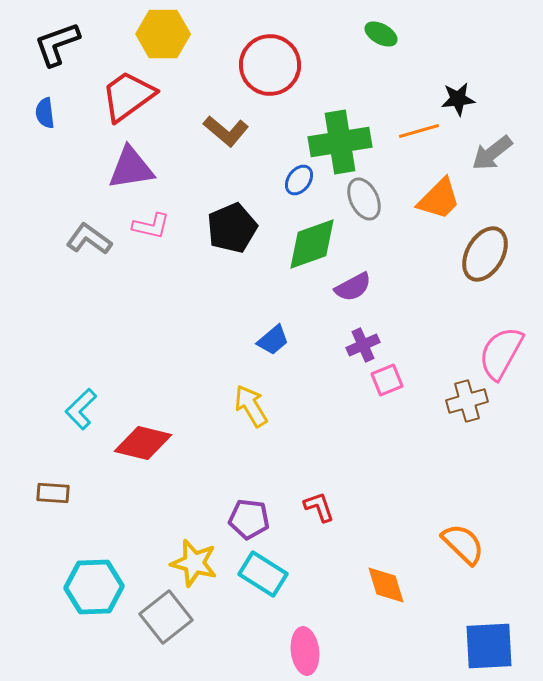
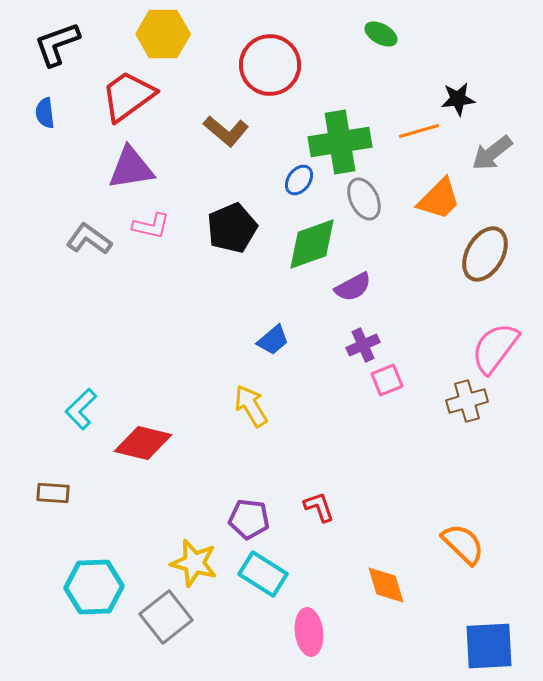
pink semicircle: moved 6 px left, 5 px up; rotated 8 degrees clockwise
pink ellipse: moved 4 px right, 19 px up
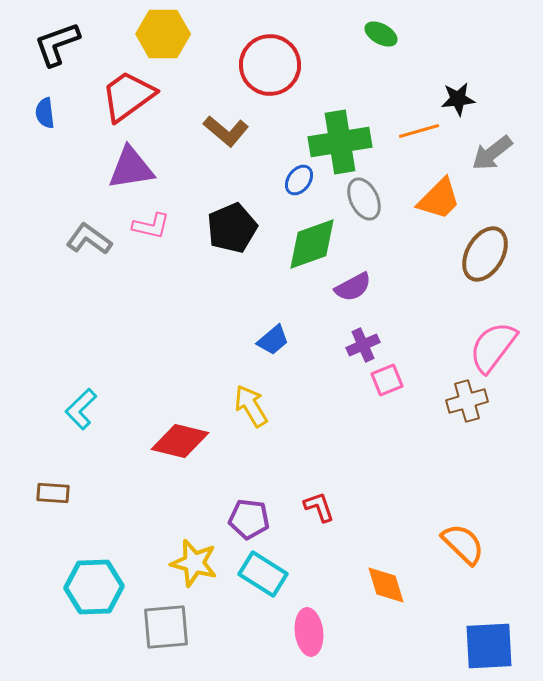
pink semicircle: moved 2 px left, 1 px up
red diamond: moved 37 px right, 2 px up
gray square: moved 10 px down; rotated 33 degrees clockwise
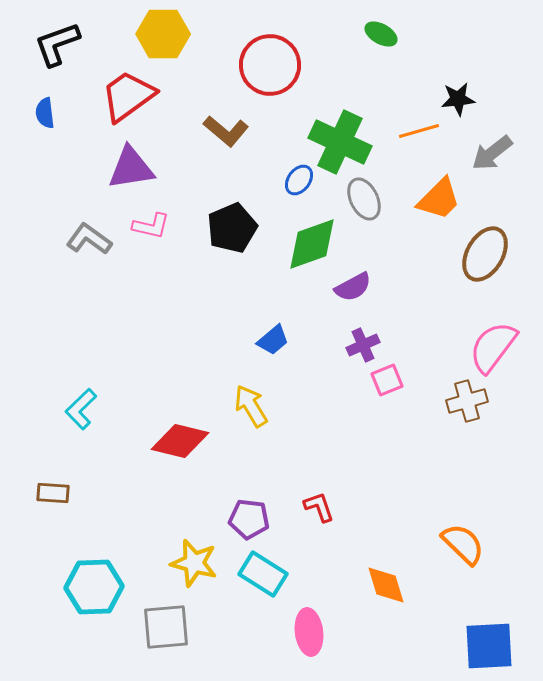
green cross: rotated 34 degrees clockwise
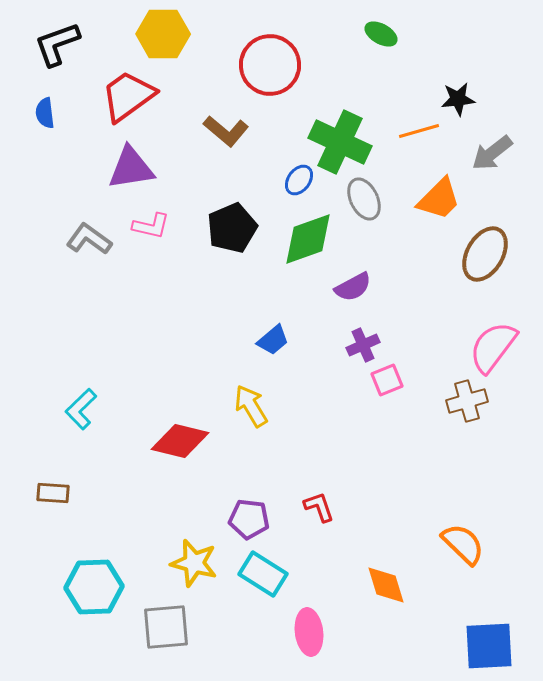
green diamond: moved 4 px left, 5 px up
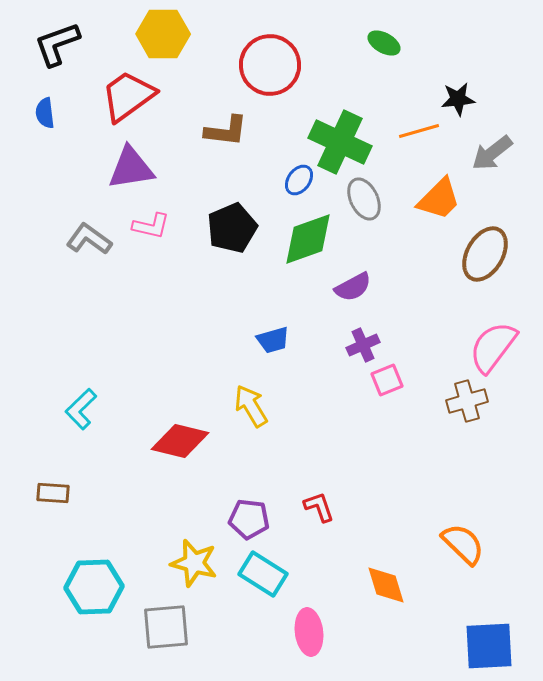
green ellipse: moved 3 px right, 9 px down
brown L-shape: rotated 33 degrees counterclockwise
blue trapezoid: rotated 24 degrees clockwise
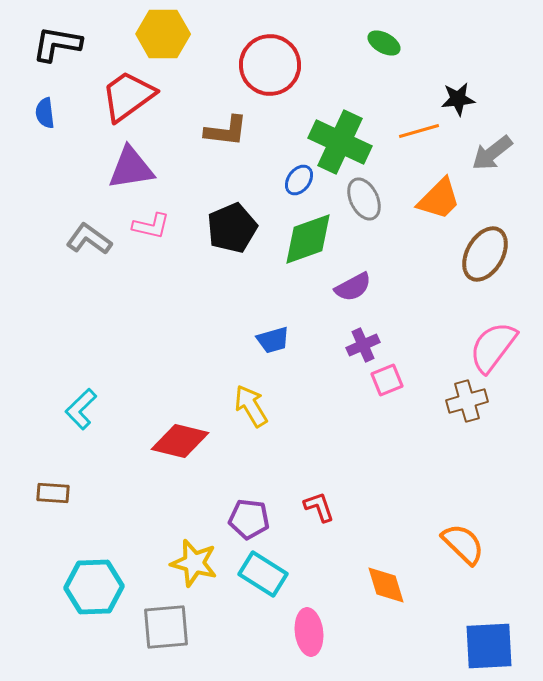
black L-shape: rotated 30 degrees clockwise
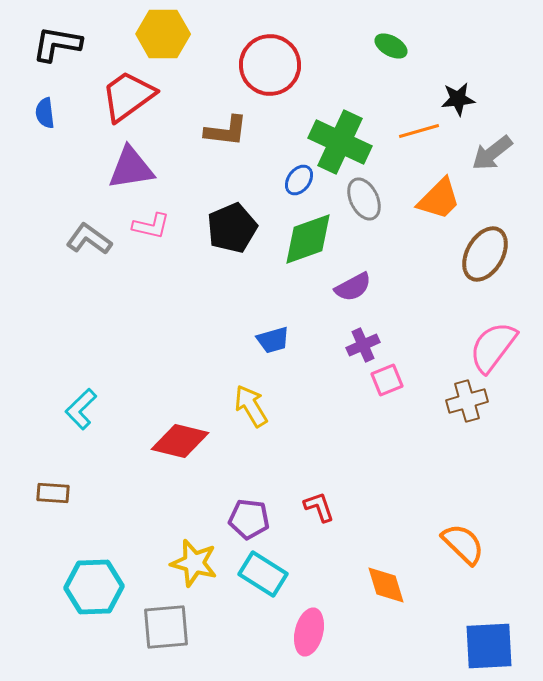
green ellipse: moved 7 px right, 3 px down
pink ellipse: rotated 21 degrees clockwise
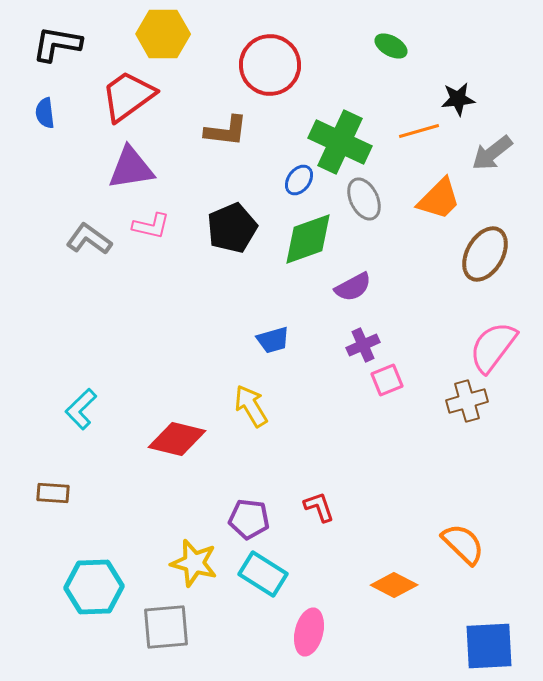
red diamond: moved 3 px left, 2 px up
orange diamond: moved 8 px right; rotated 45 degrees counterclockwise
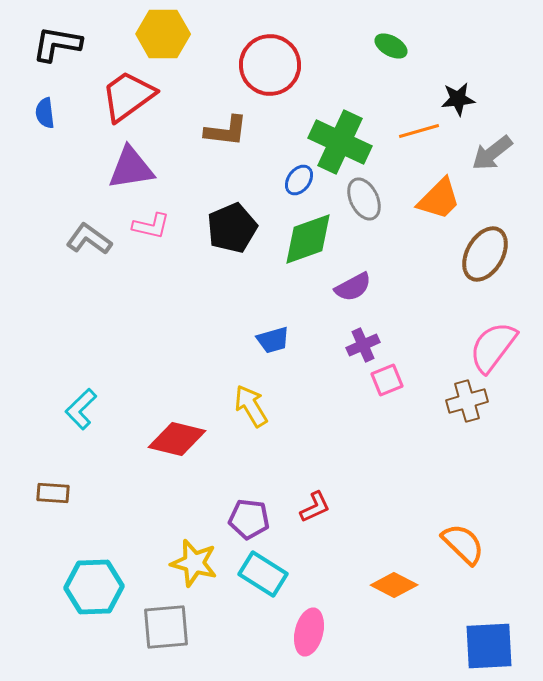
red L-shape: moved 4 px left; rotated 84 degrees clockwise
